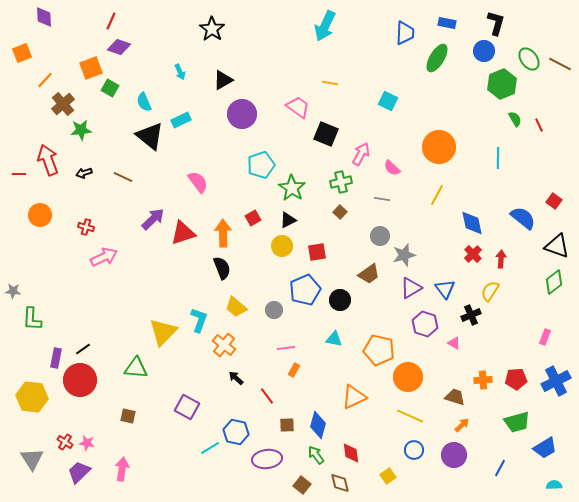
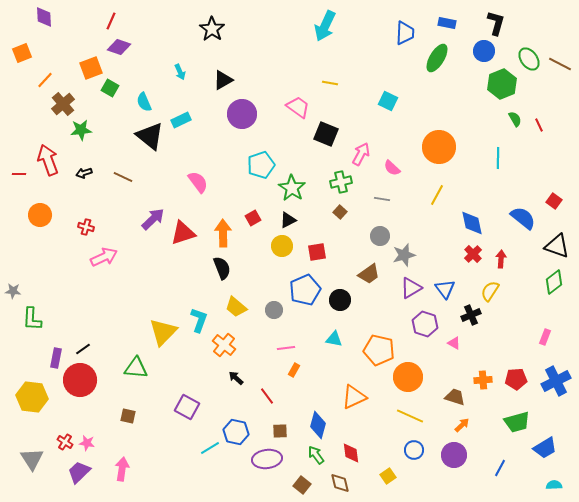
brown square at (287, 425): moved 7 px left, 6 px down
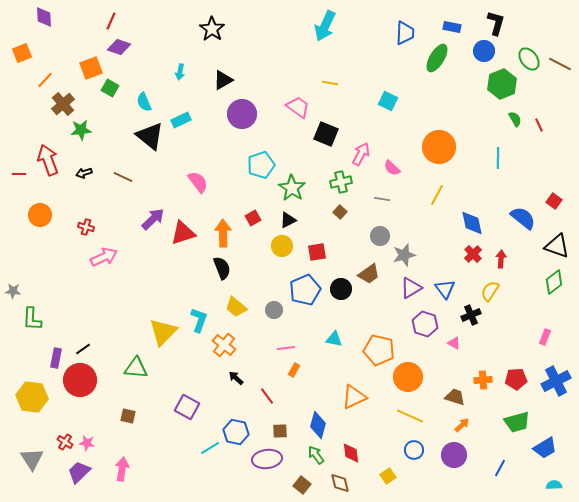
blue rectangle at (447, 23): moved 5 px right, 4 px down
cyan arrow at (180, 72): rotated 35 degrees clockwise
black circle at (340, 300): moved 1 px right, 11 px up
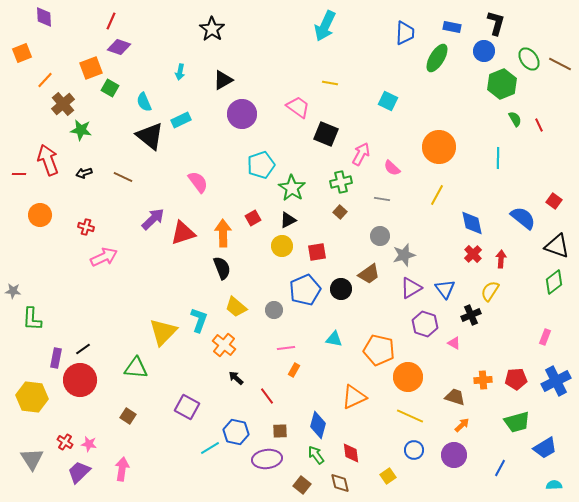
green star at (81, 130): rotated 15 degrees clockwise
brown square at (128, 416): rotated 21 degrees clockwise
pink star at (87, 443): moved 2 px right, 1 px down
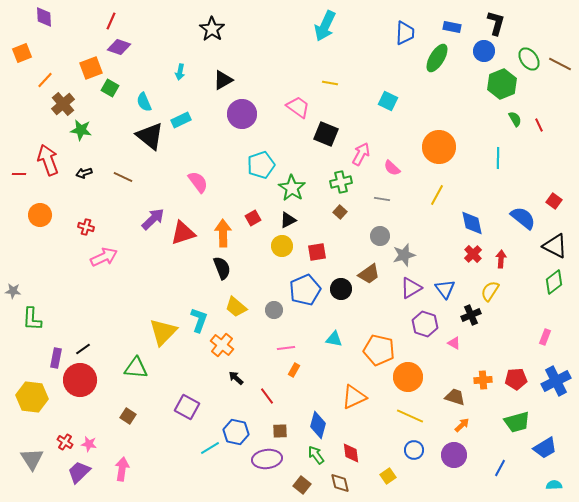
black triangle at (557, 246): moved 2 px left; rotated 8 degrees clockwise
orange cross at (224, 345): moved 2 px left
